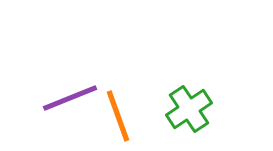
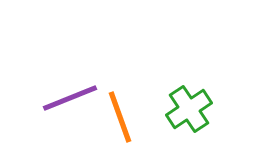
orange line: moved 2 px right, 1 px down
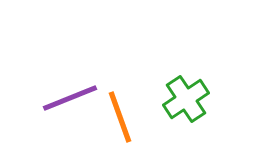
green cross: moved 3 px left, 10 px up
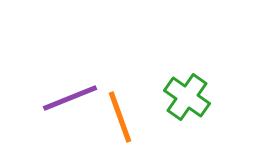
green cross: moved 1 px right, 2 px up; rotated 21 degrees counterclockwise
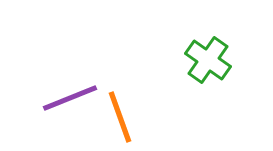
green cross: moved 21 px right, 37 px up
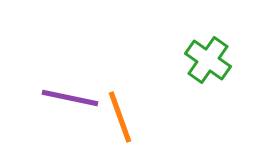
purple line: rotated 34 degrees clockwise
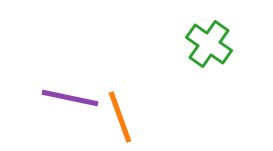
green cross: moved 1 px right, 16 px up
